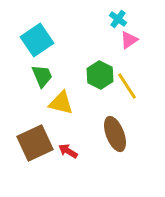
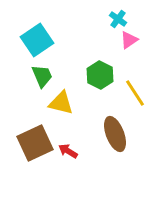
yellow line: moved 8 px right, 7 px down
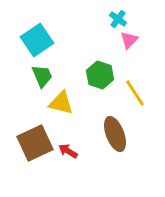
pink triangle: rotated 12 degrees counterclockwise
green hexagon: rotated 8 degrees counterclockwise
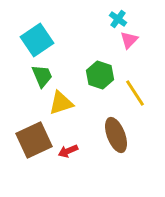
yellow triangle: rotated 32 degrees counterclockwise
brown ellipse: moved 1 px right, 1 px down
brown square: moved 1 px left, 3 px up
red arrow: rotated 54 degrees counterclockwise
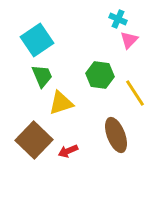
cyan cross: rotated 12 degrees counterclockwise
green hexagon: rotated 12 degrees counterclockwise
brown square: rotated 21 degrees counterclockwise
